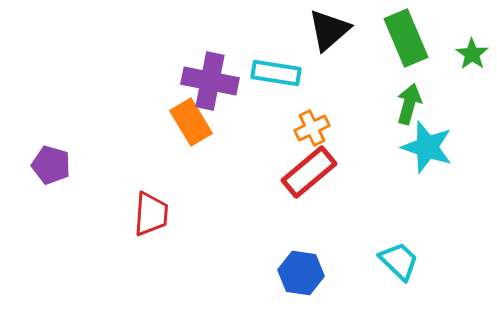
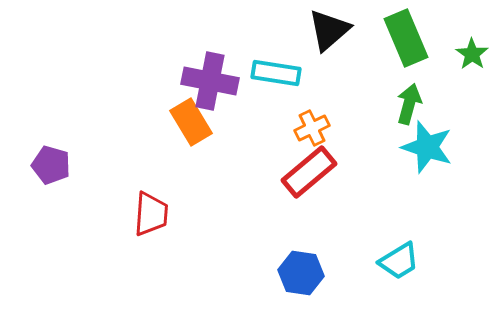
cyan trapezoid: rotated 105 degrees clockwise
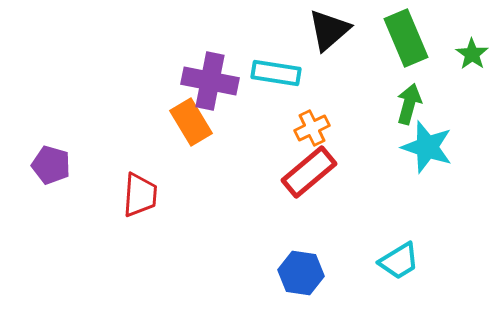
red trapezoid: moved 11 px left, 19 px up
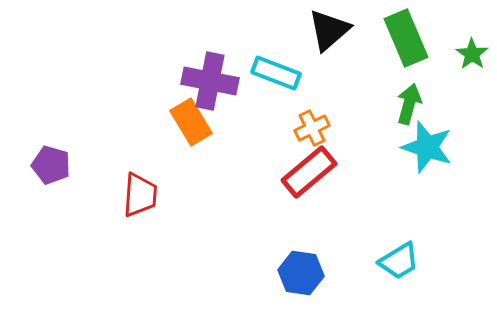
cyan rectangle: rotated 12 degrees clockwise
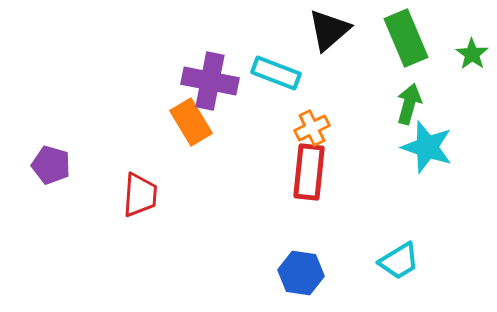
red rectangle: rotated 44 degrees counterclockwise
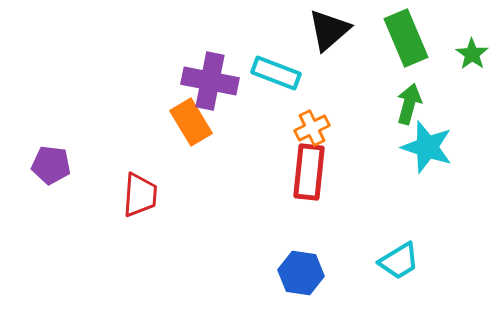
purple pentagon: rotated 9 degrees counterclockwise
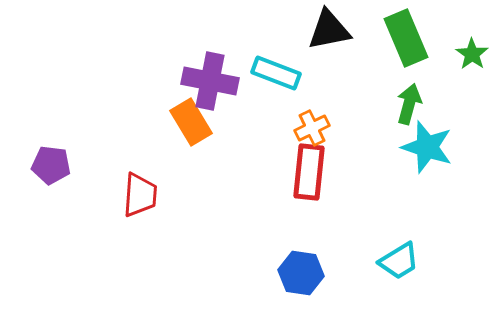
black triangle: rotated 30 degrees clockwise
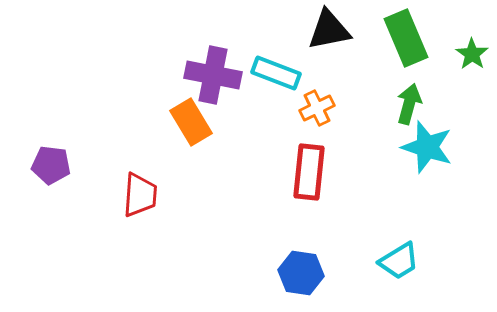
purple cross: moved 3 px right, 6 px up
orange cross: moved 5 px right, 20 px up
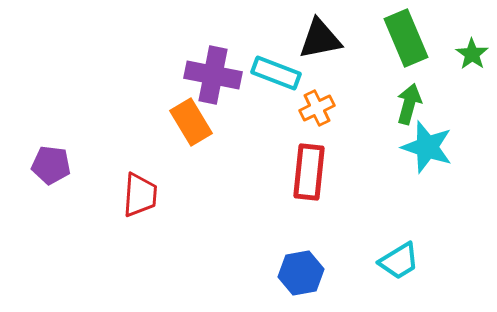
black triangle: moved 9 px left, 9 px down
blue hexagon: rotated 18 degrees counterclockwise
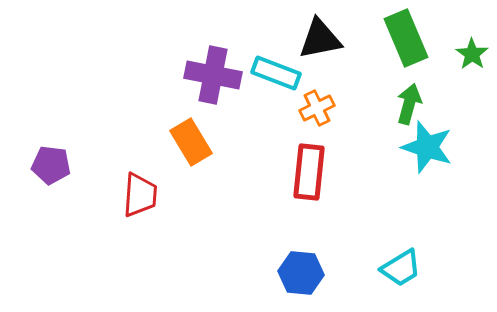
orange rectangle: moved 20 px down
cyan trapezoid: moved 2 px right, 7 px down
blue hexagon: rotated 15 degrees clockwise
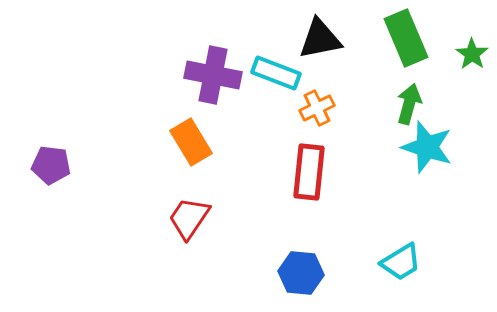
red trapezoid: moved 49 px right, 23 px down; rotated 150 degrees counterclockwise
cyan trapezoid: moved 6 px up
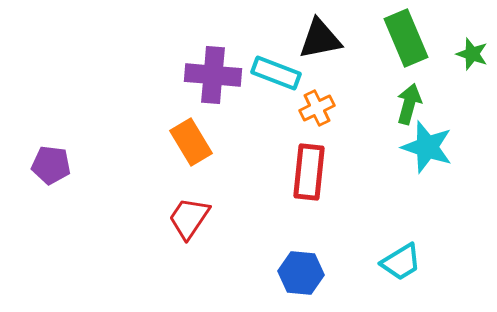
green star: rotated 16 degrees counterclockwise
purple cross: rotated 6 degrees counterclockwise
